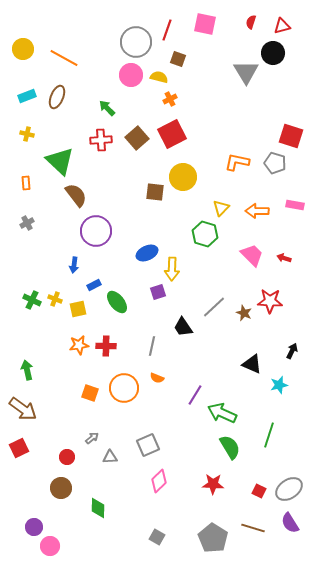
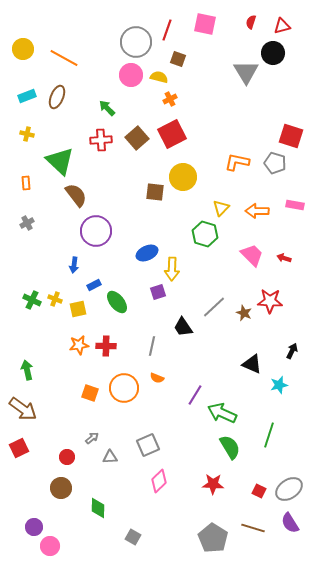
gray square at (157, 537): moved 24 px left
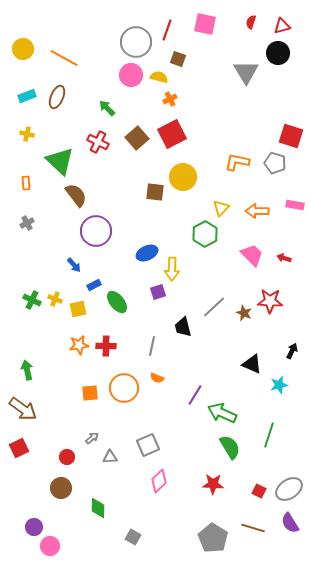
black circle at (273, 53): moved 5 px right
red cross at (101, 140): moved 3 px left, 2 px down; rotated 30 degrees clockwise
green hexagon at (205, 234): rotated 15 degrees clockwise
blue arrow at (74, 265): rotated 49 degrees counterclockwise
black trapezoid at (183, 327): rotated 20 degrees clockwise
orange square at (90, 393): rotated 24 degrees counterclockwise
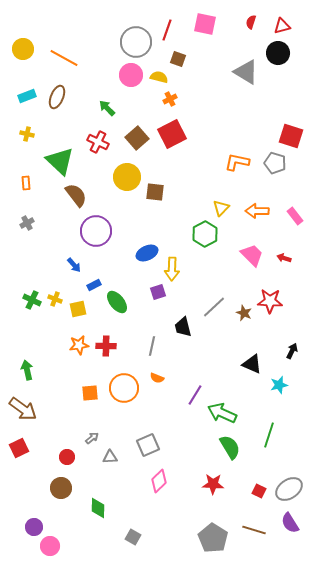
gray triangle at (246, 72): rotated 28 degrees counterclockwise
yellow circle at (183, 177): moved 56 px left
pink rectangle at (295, 205): moved 11 px down; rotated 42 degrees clockwise
brown line at (253, 528): moved 1 px right, 2 px down
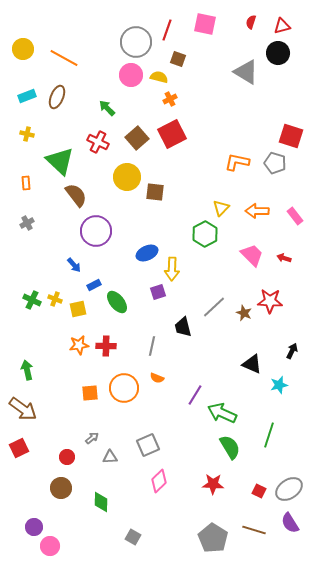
green diamond at (98, 508): moved 3 px right, 6 px up
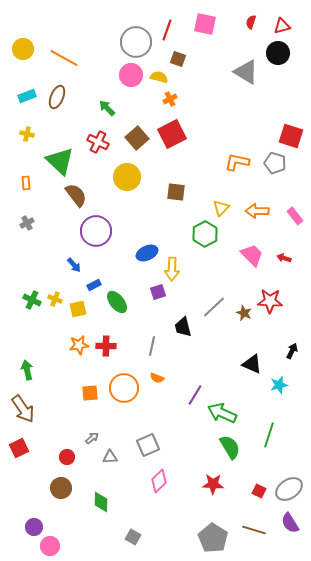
brown square at (155, 192): moved 21 px right
brown arrow at (23, 409): rotated 20 degrees clockwise
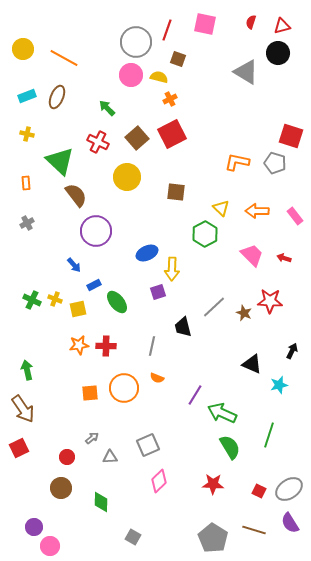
yellow triangle at (221, 208): rotated 30 degrees counterclockwise
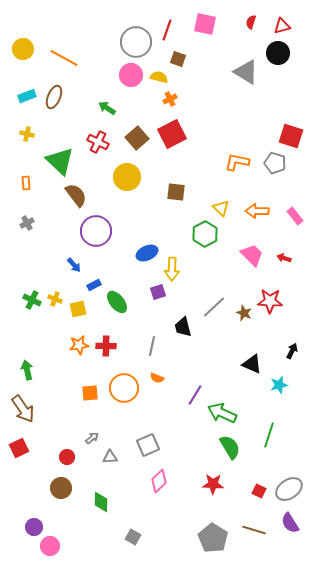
brown ellipse at (57, 97): moved 3 px left
green arrow at (107, 108): rotated 12 degrees counterclockwise
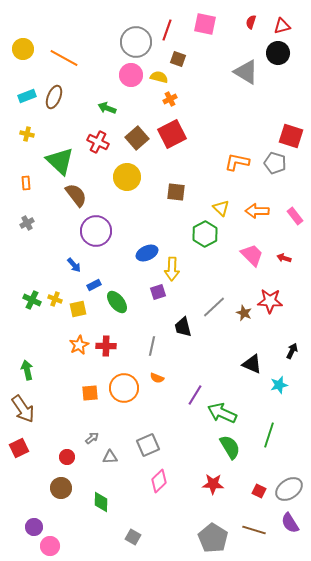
green arrow at (107, 108): rotated 12 degrees counterclockwise
orange star at (79, 345): rotated 18 degrees counterclockwise
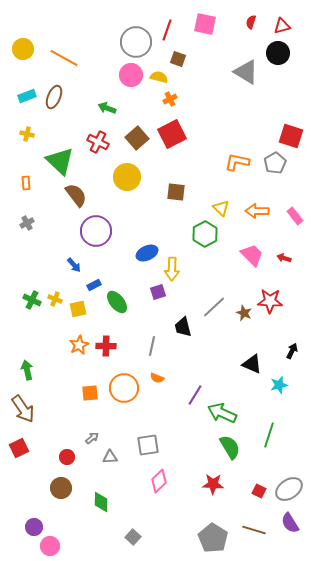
gray pentagon at (275, 163): rotated 25 degrees clockwise
gray square at (148, 445): rotated 15 degrees clockwise
gray square at (133, 537): rotated 14 degrees clockwise
